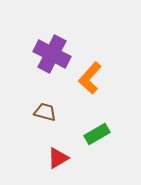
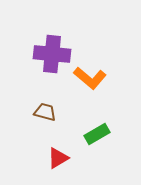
purple cross: rotated 21 degrees counterclockwise
orange L-shape: rotated 92 degrees counterclockwise
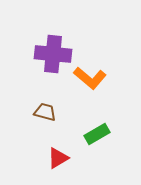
purple cross: moved 1 px right
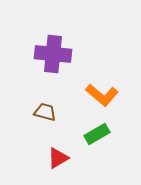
orange L-shape: moved 12 px right, 17 px down
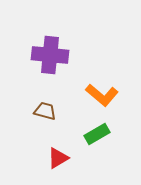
purple cross: moved 3 px left, 1 px down
brown trapezoid: moved 1 px up
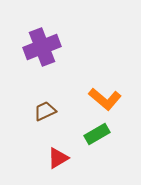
purple cross: moved 8 px left, 8 px up; rotated 27 degrees counterclockwise
orange L-shape: moved 3 px right, 4 px down
brown trapezoid: rotated 40 degrees counterclockwise
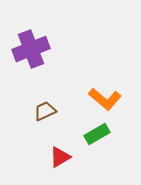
purple cross: moved 11 px left, 2 px down
red triangle: moved 2 px right, 1 px up
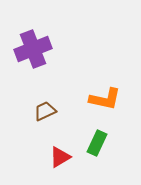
purple cross: moved 2 px right
orange L-shape: rotated 28 degrees counterclockwise
green rectangle: moved 9 px down; rotated 35 degrees counterclockwise
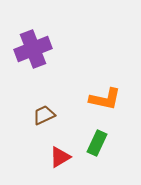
brown trapezoid: moved 1 px left, 4 px down
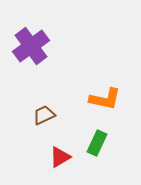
purple cross: moved 2 px left, 3 px up; rotated 15 degrees counterclockwise
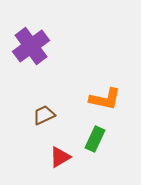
green rectangle: moved 2 px left, 4 px up
